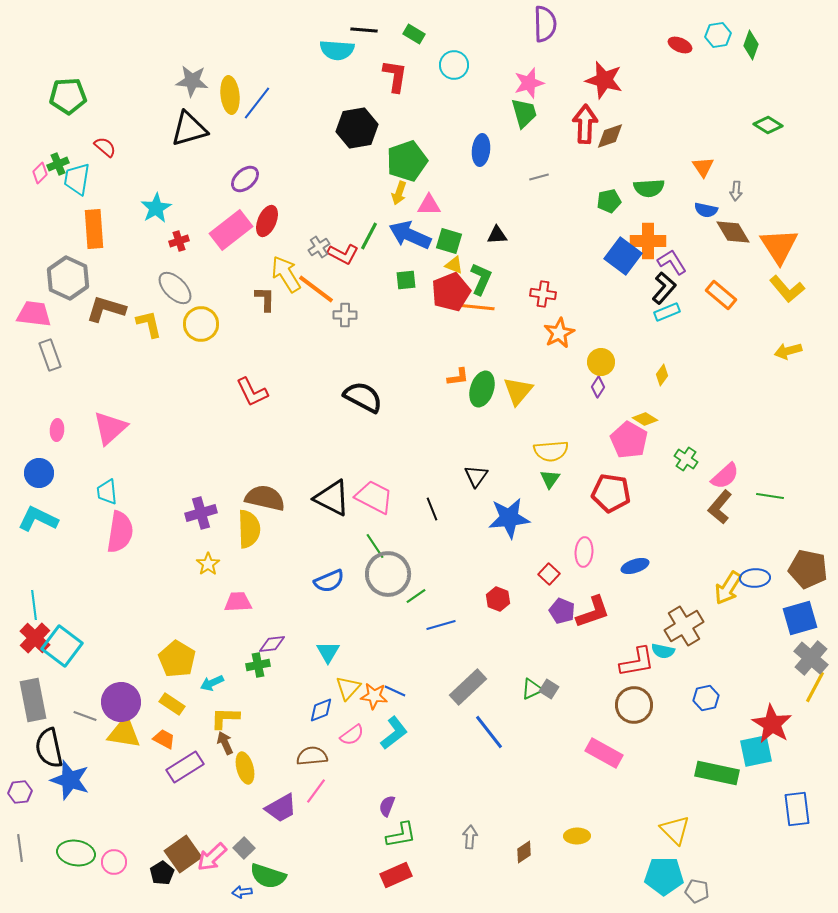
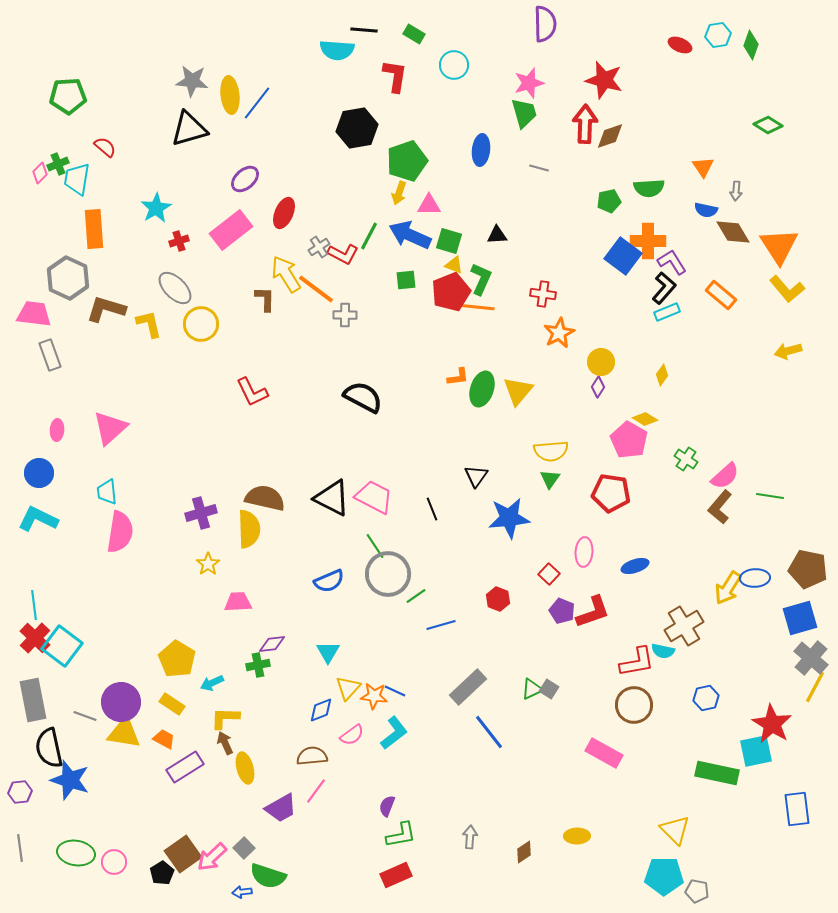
gray line at (539, 177): moved 9 px up; rotated 30 degrees clockwise
red ellipse at (267, 221): moved 17 px right, 8 px up
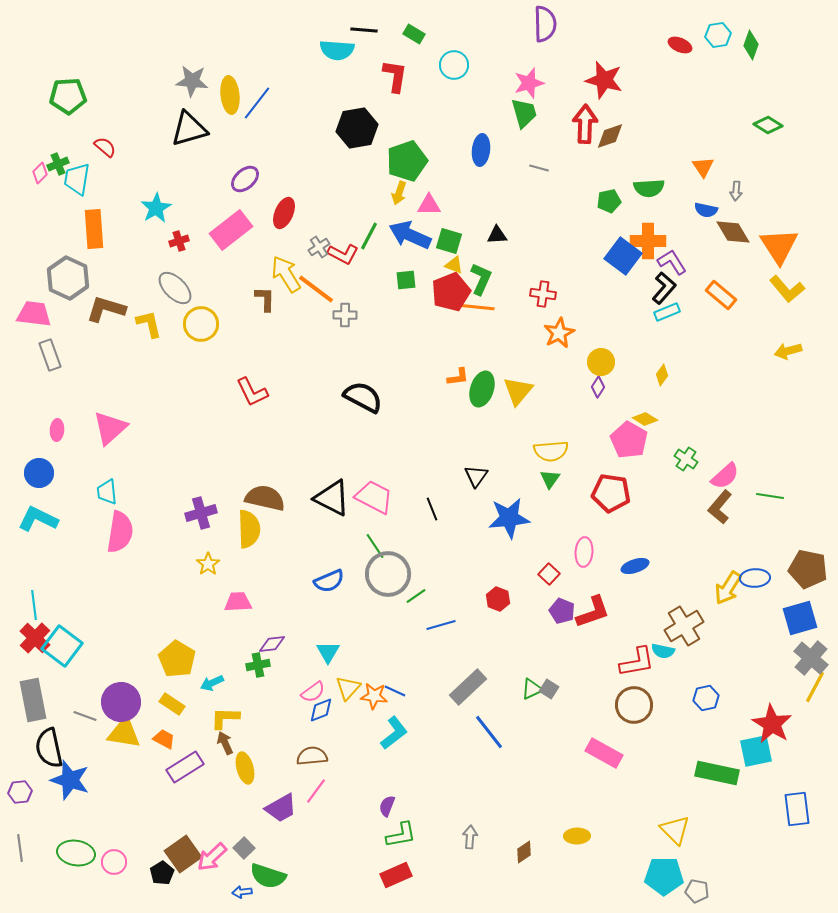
pink semicircle at (352, 735): moved 39 px left, 43 px up
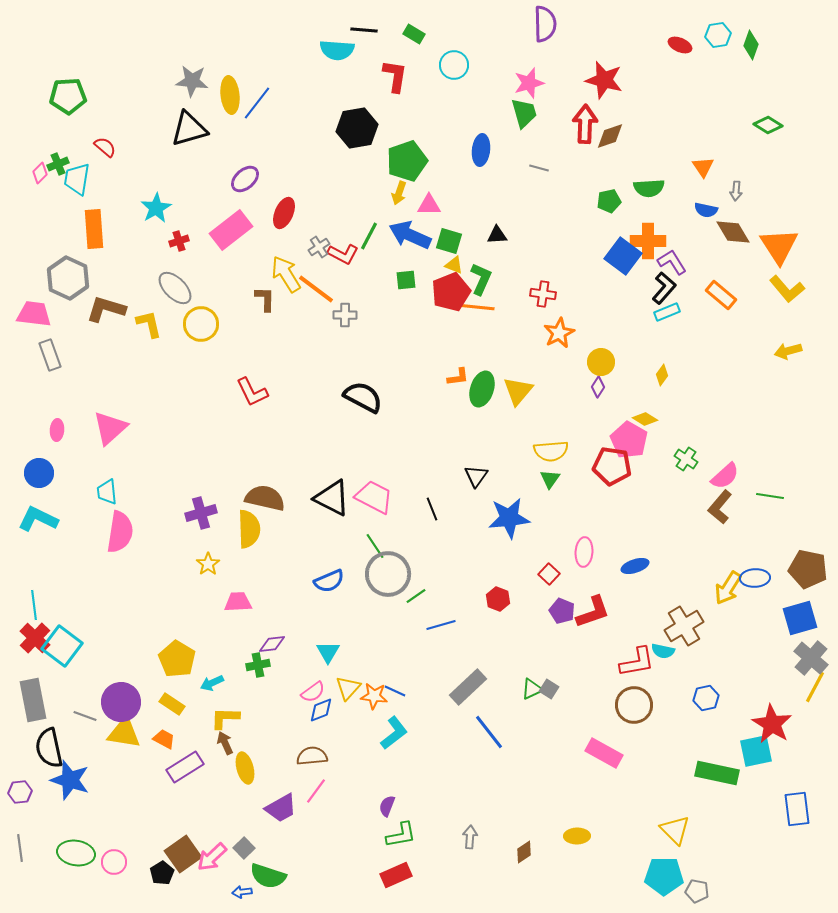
red pentagon at (611, 493): moved 1 px right, 27 px up
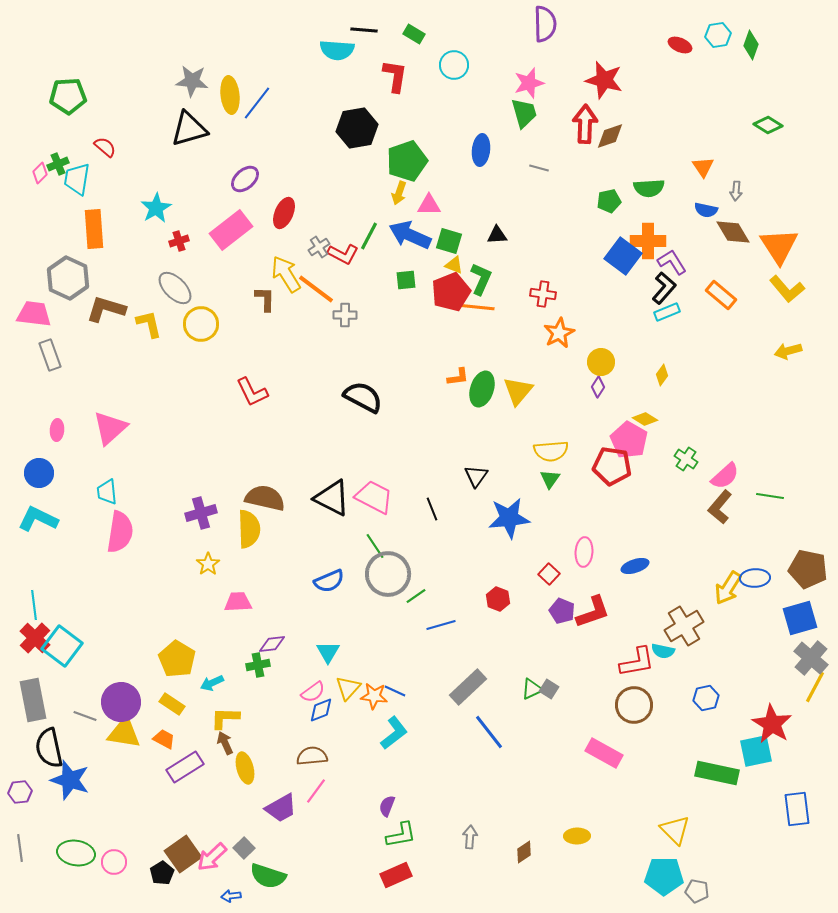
blue arrow at (242, 892): moved 11 px left, 4 px down
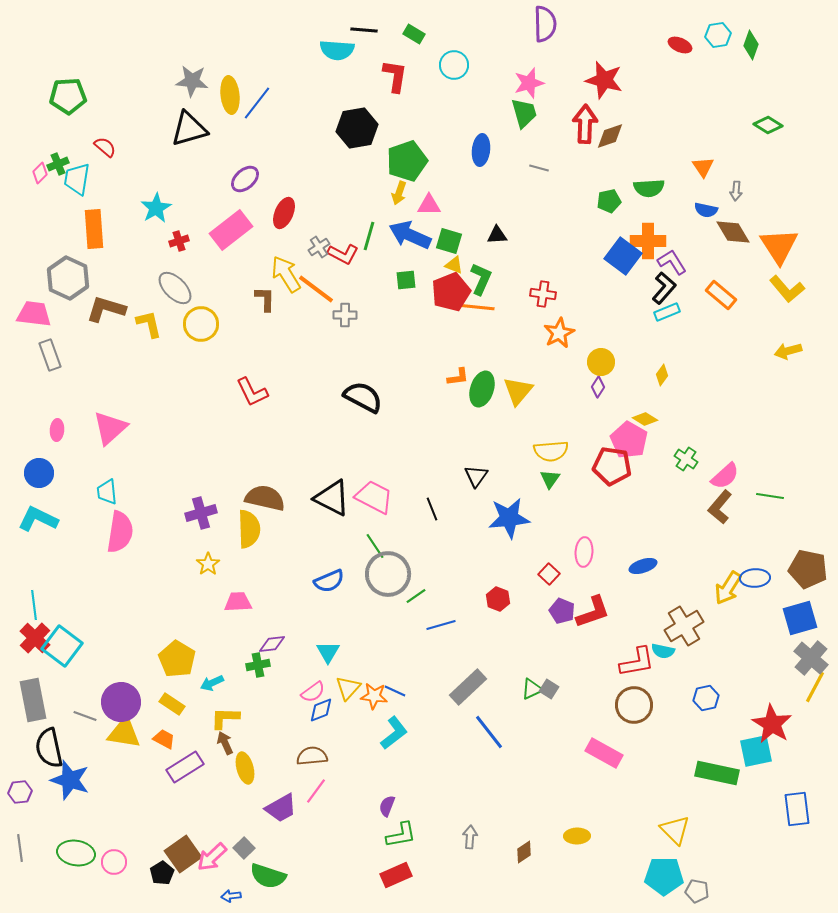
green line at (369, 236): rotated 12 degrees counterclockwise
blue ellipse at (635, 566): moved 8 px right
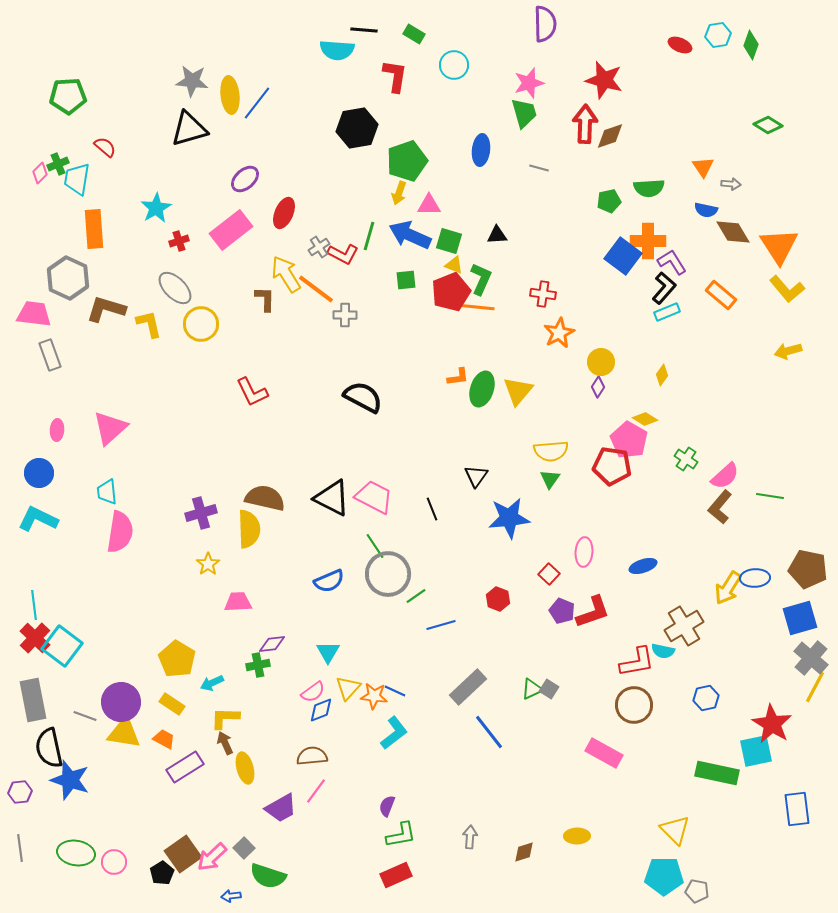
gray arrow at (736, 191): moved 5 px left, 7 px up; rotated 90 degrees counterclockwise
brown diamond at (524, 852): rotated 15 degrees clockwise
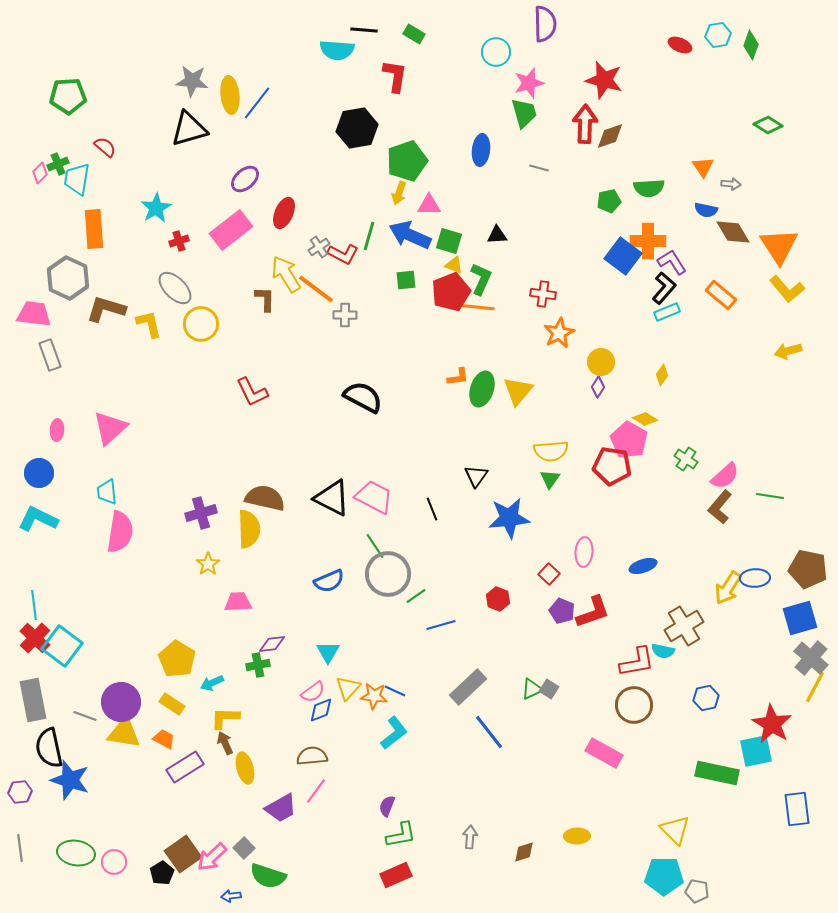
cyan circle at (454, 65): moved 42 px right, 13 px up
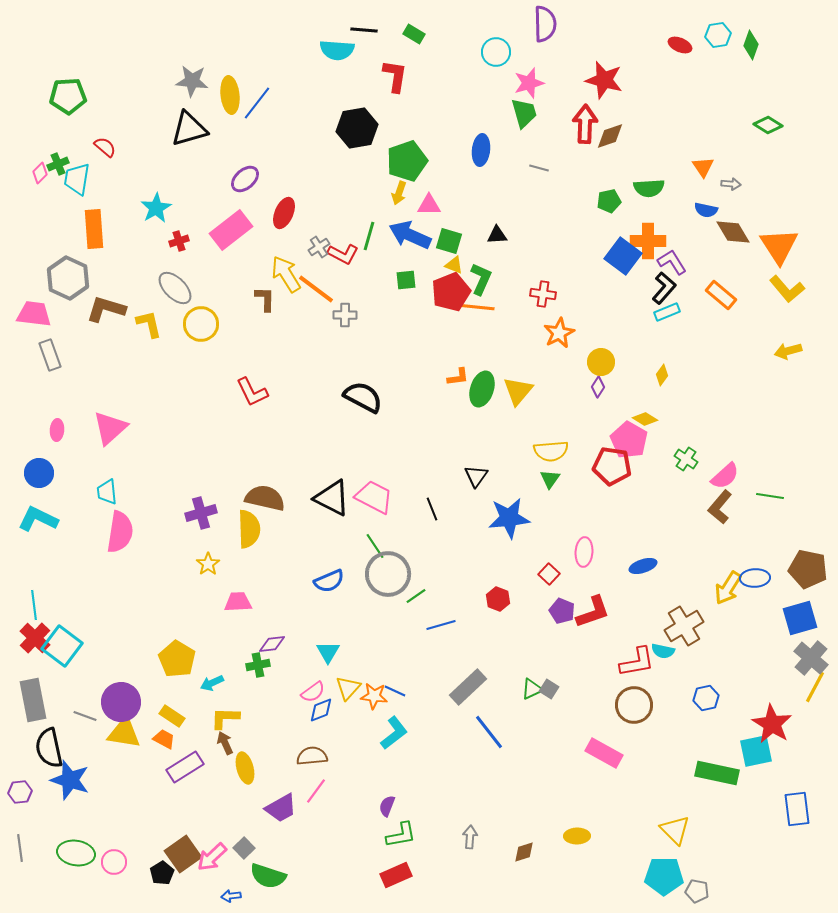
yellow rectangle at (172, 704): moved 12 px down
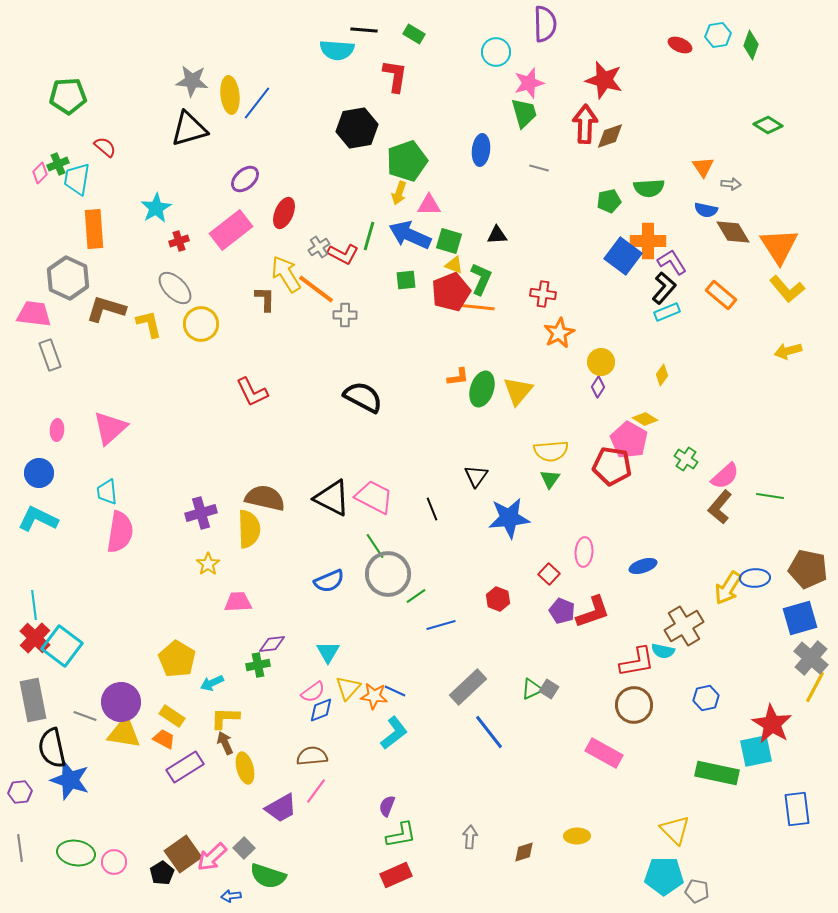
black semicircle at (49, 748): moved 3 px right
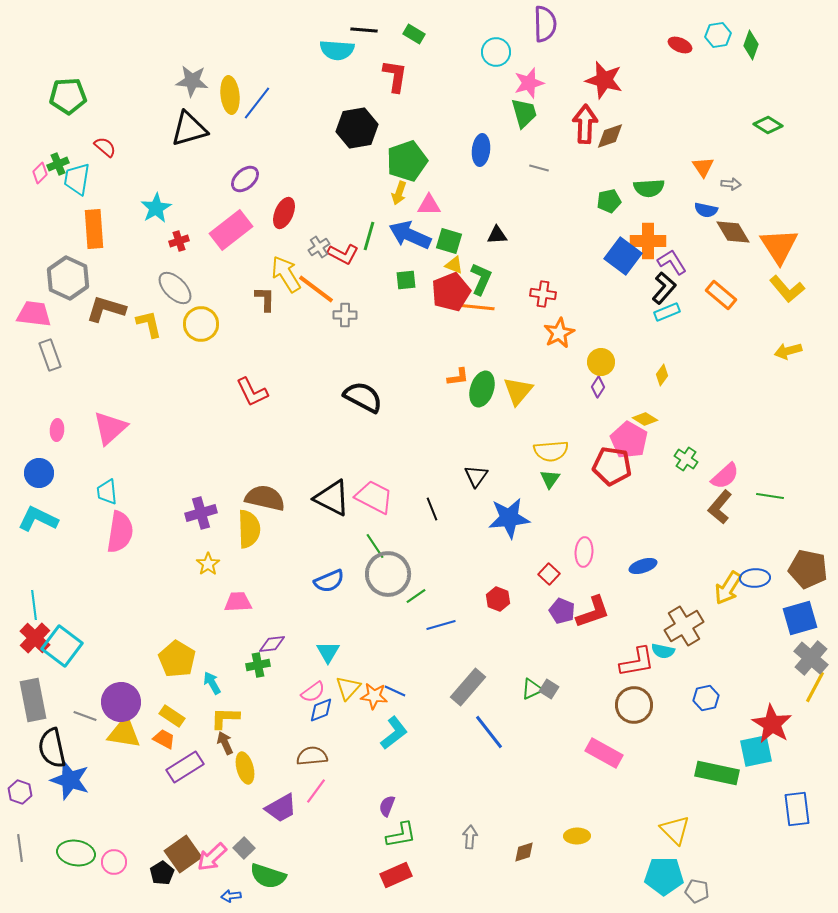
cyan arrow at (212, 683): rotated 85 degrees clockwise
gray rectangle at (468, 687): rotated 6 degrees counterclockwise
purple hexagon at (20, 792): rotated 25 degrees clockwise
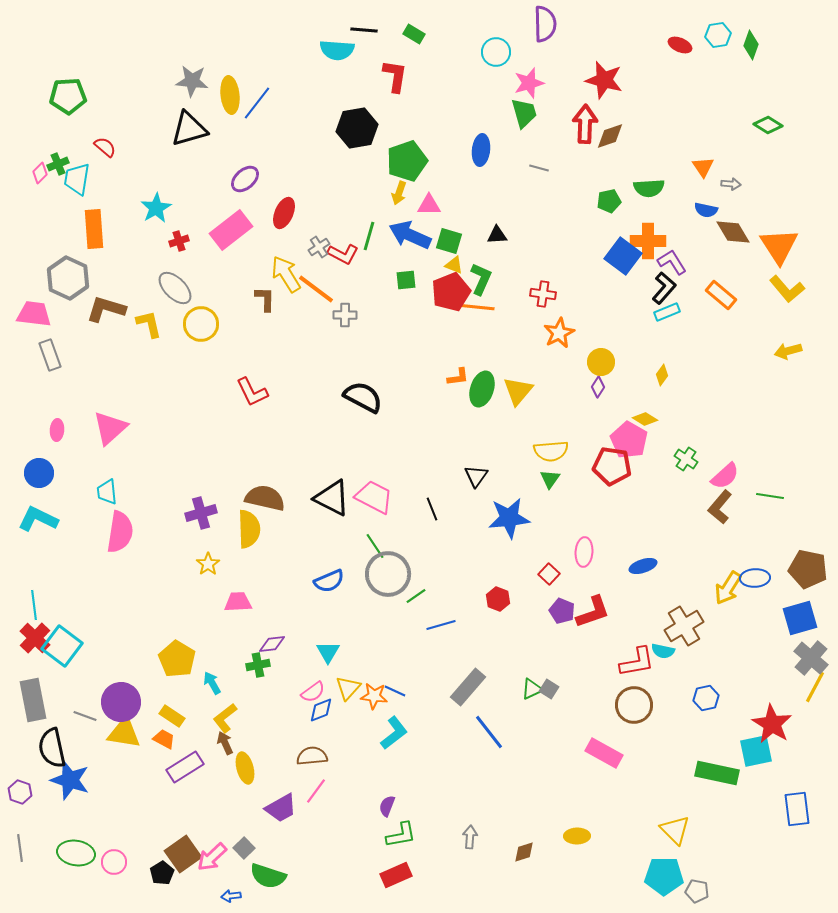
yellow L-shape at (225, 718): rotated 40 degrees counterclockwise
